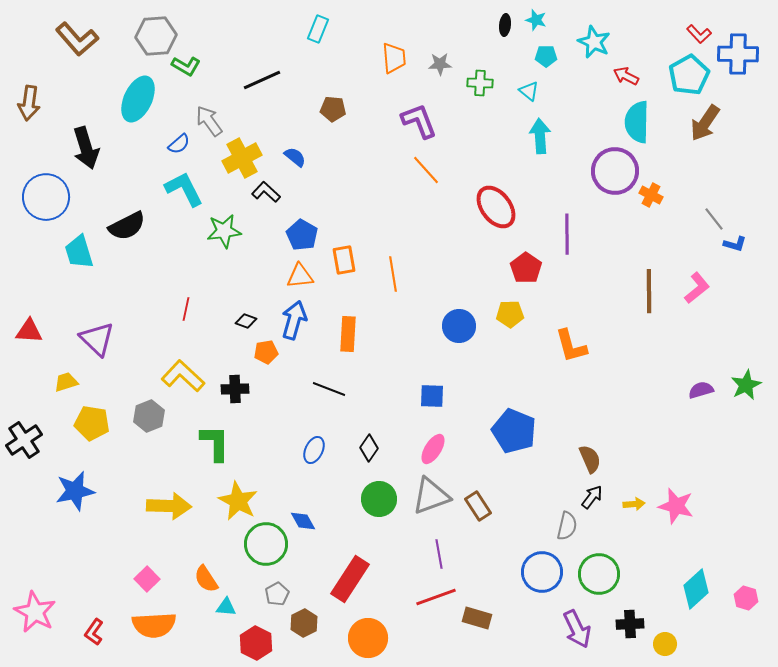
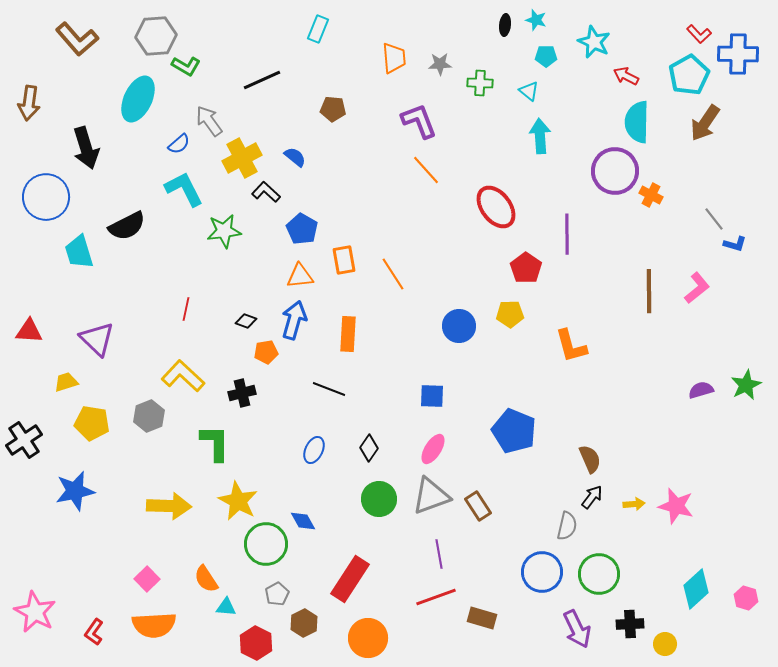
blue pentagon at (302, 235): moved 6 px up
orange line at (393, 274): rotated 24 degrees counterclockwise
black cross at (235, 389): moved 7 px right, 4 px down; rotated 12 degrees counterclockwise
brown rectangle at (477, 618): moved 5 px right
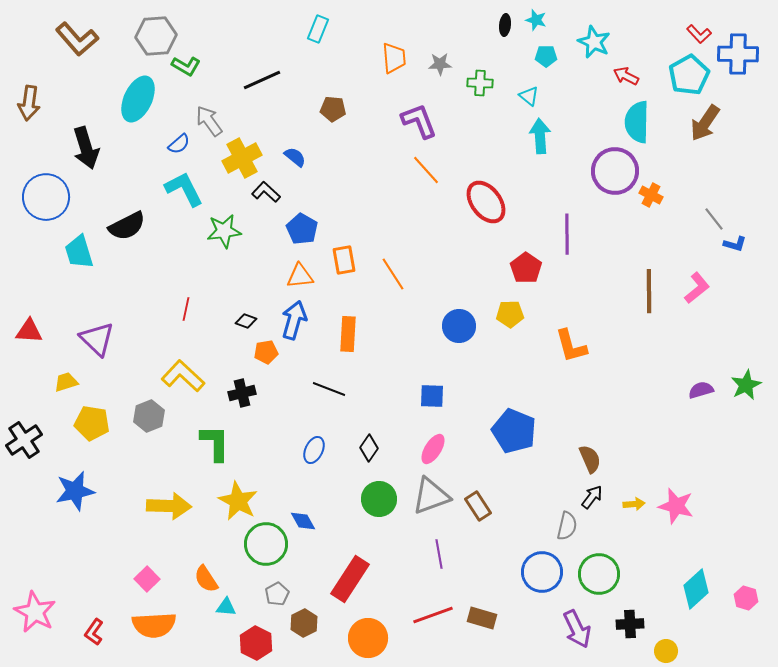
cyan triangle at (529, 91): moved 5 px down
red ellipse at (496, 207): moved 10 px left, 5 px up
red line at (436, 597): moved 3 px left, 18 px down
yellow circle at (665, 644): moved 1 px right, 7 px down
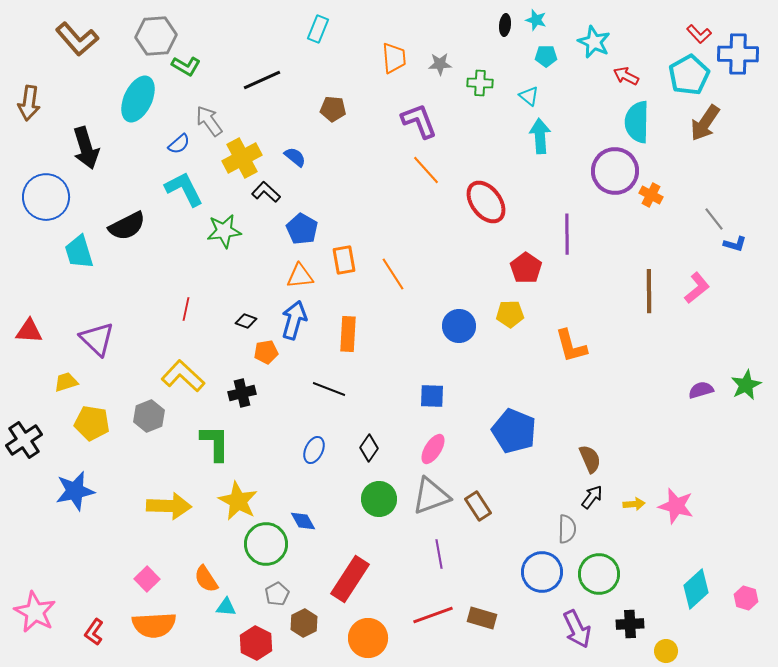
gray semicircle at (567, 526): moved 3 px down; rotated 12 degrees counterclockwise
